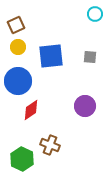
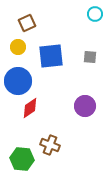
brown square: moved 11 px right, 2 px up
red diamond: moved 1 px left, 2 px up
green hexagon: rotated 20 degrees counterclockwise
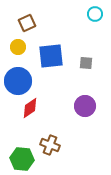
gray square: moved 4 px left, 6 px down
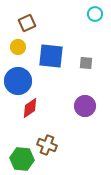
blue square: rotated 12 degrees clockwise
brown cross: moved 3 px left
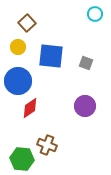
brown square: rotated 18 degrees counterclockwise
gray square: rotated 16 degrees clockwise
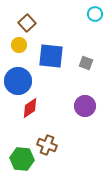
yellow circle: moved 1 px right, 2 px up
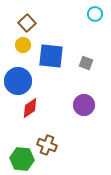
yellow circle: moved 4 px right
purple circle: moved 1 px left, 1 px up
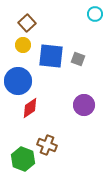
gray square: moved 8 px left, 4 px up
green hexagon: moved 1 px right; rotated 15 degrees clockwise
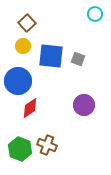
yellow circle: moved 1 px down
green hexagon: moved 3 px left, 10 px up
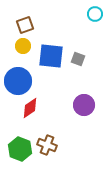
brown square: moved 2 px left, 2 px down; rotated 24 degrees clockwise
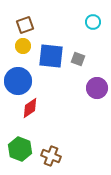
cyan circle: moved 2 px left, 8 px down
purple circle: moved 13 px right, 17 px up
brown cross: moved 4 px right, 11 px down
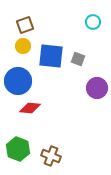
red diamond: rotated 40 degrees clockwise
green hexagon: moved 2 px left
